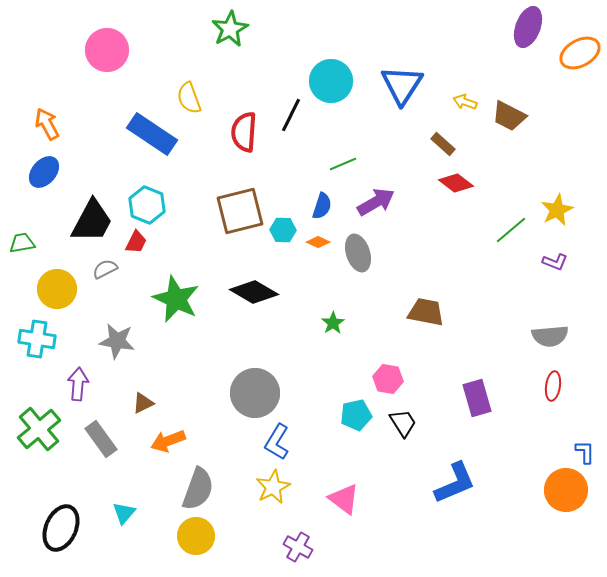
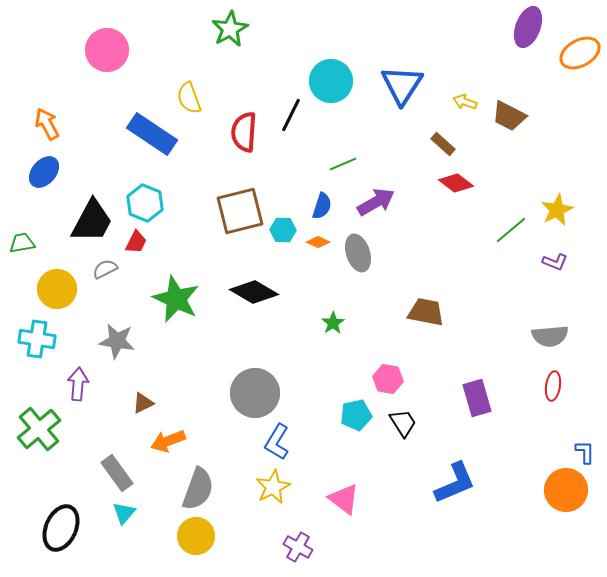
cyan hexagon at (147, 205): moved 2 px left, 2 px up
gray rectangle at (101, 439): moved 16 px right, 34 px down
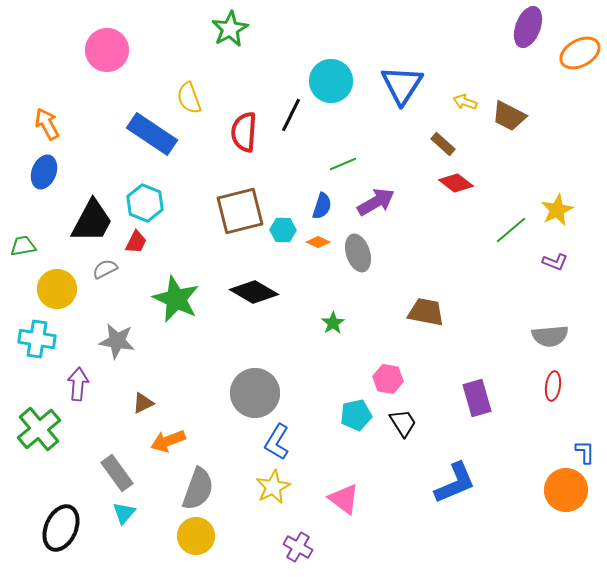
blue ellipse at (44, 172): rotated 20 degrees counterclockwise
green trapezoid at (22, 243): moved 1 px right, 3 px down
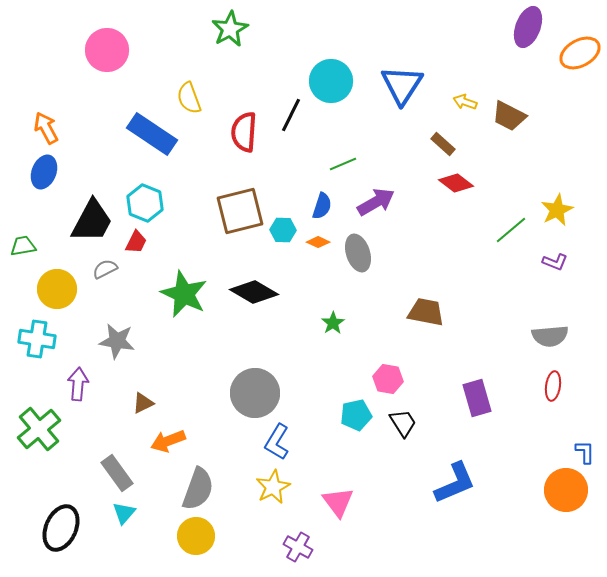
orange arrow at (47, 124): moved 1 px left, 4 px down
green star at (176, 299): moved 8 px right, 5 px up
pink triangle at (344, 499): moved 6 px left, 3 px down; rotated 16 degrees clockwise
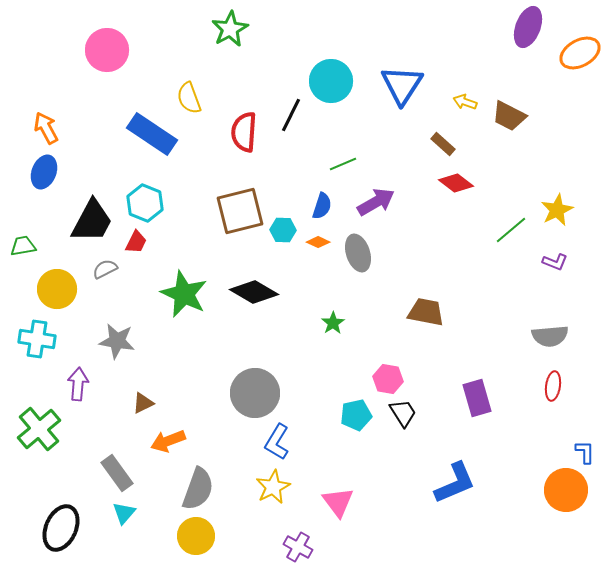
black trapezoid at (403, 423): moved 10 px up
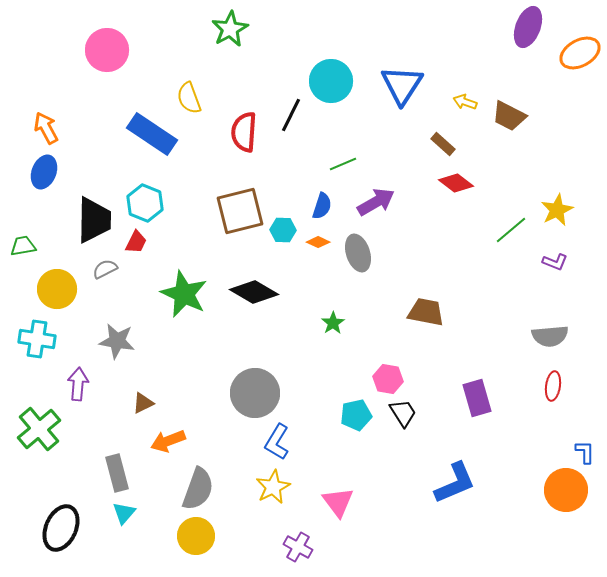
black trapezoid at (92, 221): moved 2 px right, 1 px up; rotated 27 degrees counterclockwise
gray rectangle at (117, 473): rotated 21 degrees clockwise
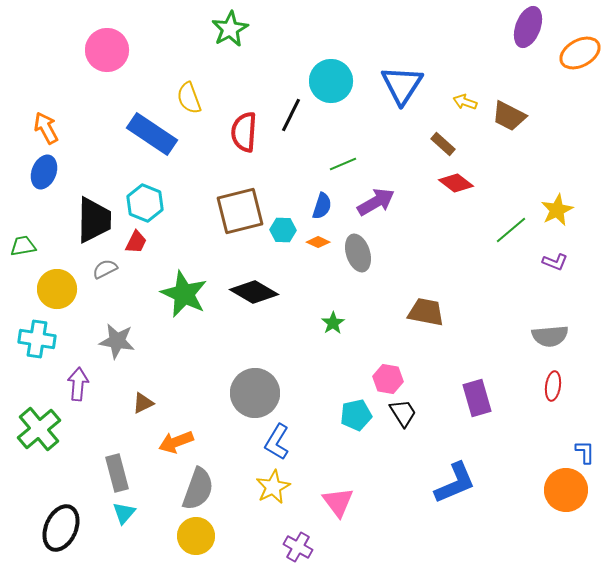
orange arrow at (168, 441): moved 8 px right, 1 px down
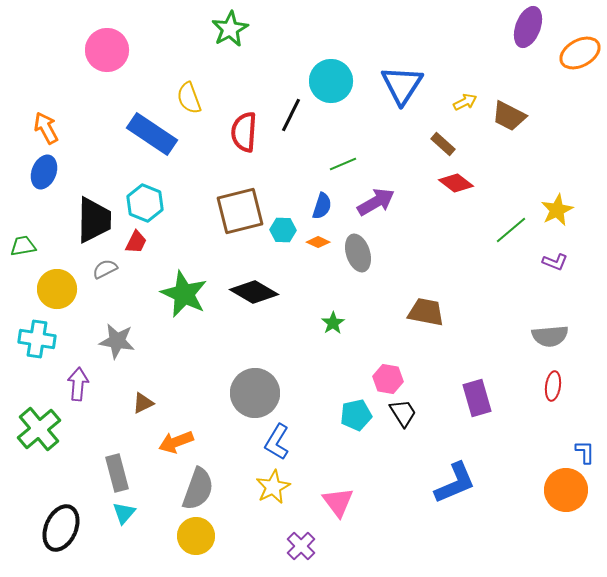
yellow arrow at (465, 102): rotated 135 degrees clockwise
purple cross at (298, 547): moved 3 px right, 1 px up; rotated 16 degrees clockwise
